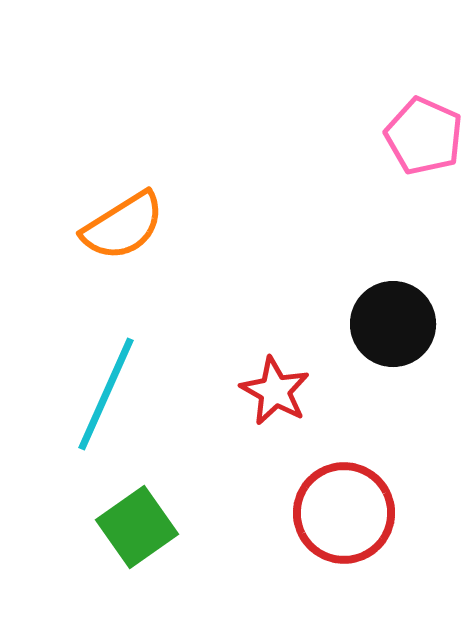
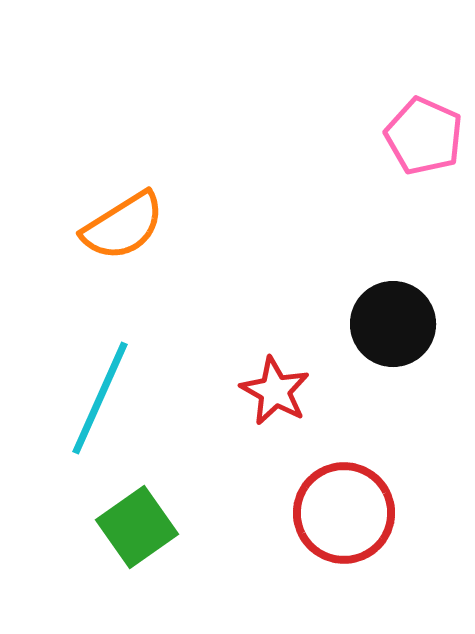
cyan line: moved 6 px left, 4 px down
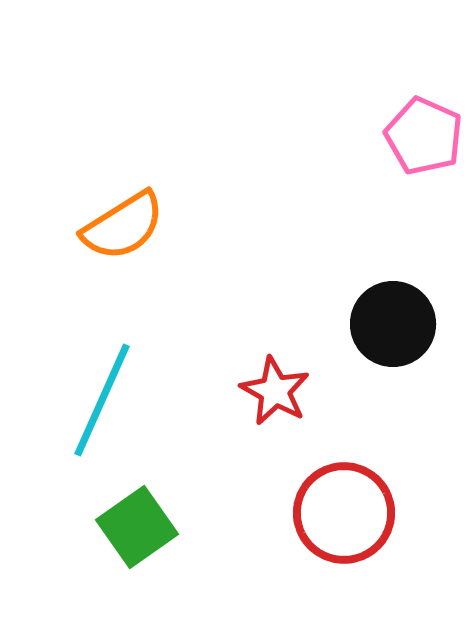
cyan line: moved 2 px right, 2 px down
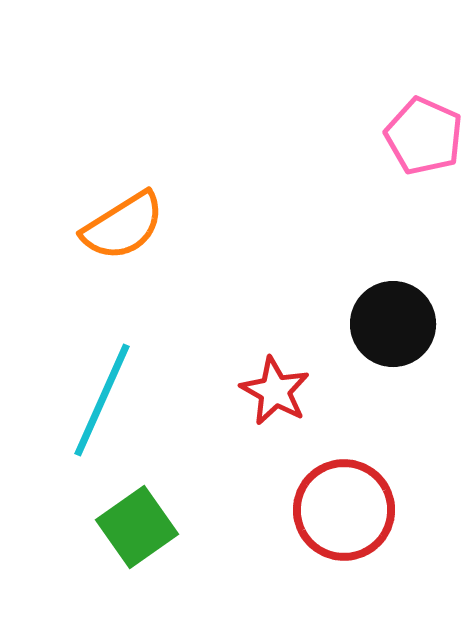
red circle: moved 3 px up
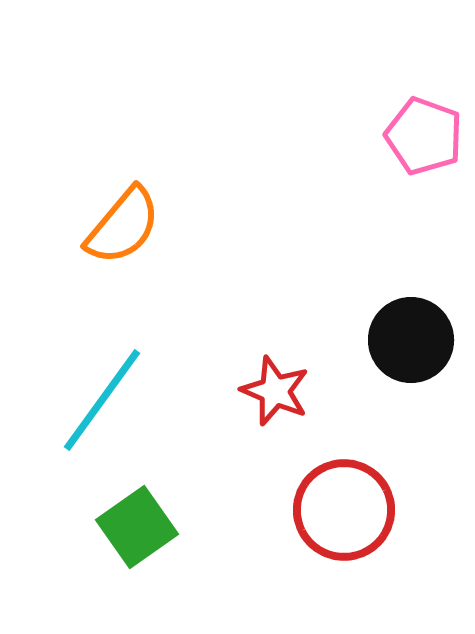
pink pentagon: rotated 4 degrees counterclockwise
orange semicircle: rotated 18 degrees counterclockwise
black circle: moved 18 px right, 16 px down
red star: rotated 6 degrees counterclockwise
cyan line: rotated 12 degrees clockwise
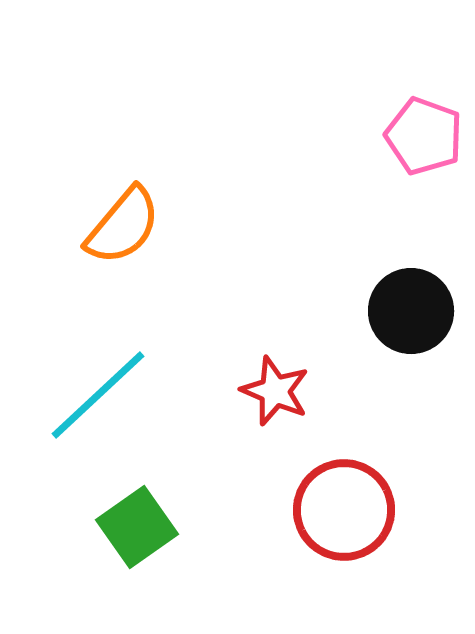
black circle: moved 29 px up
cyan line: moved 4 px left, 5 px up; rotated 11 degrees clockwise
